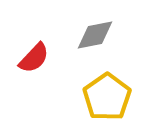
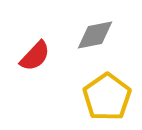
red semicircle: moved 1 px right, 2 px up
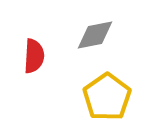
red semicircle: moved 1 px left; rotated 40 degrees counterclockwise
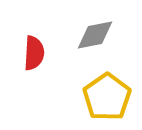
red semicircle: moved 3 px up
